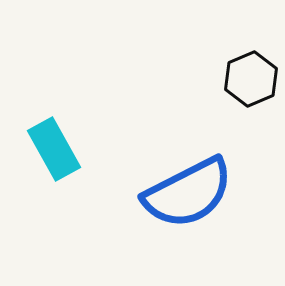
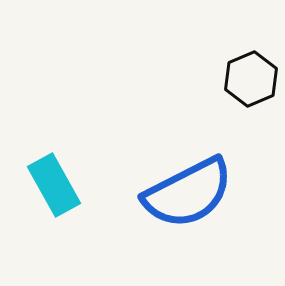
cyan rectangle: moved 36 px down
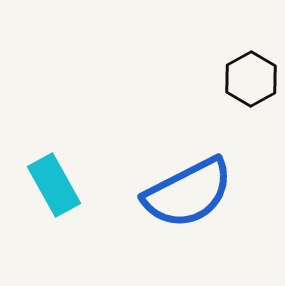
black hexagon: rotated 6 degrees counterclockwise
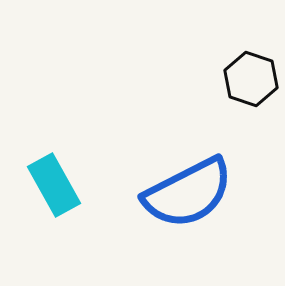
black hexagon: rotated 12 degrees counterclockwise
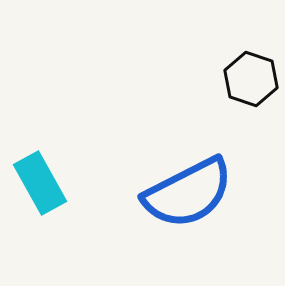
cyan rectangle: moved 14 px left, 2 px up
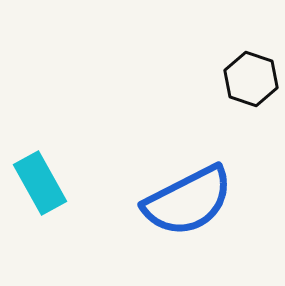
blue semicircle: moved 8 px down
